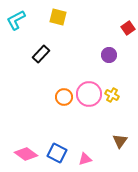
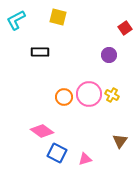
red square: moved 3 px left
black rectangle: moved 1 px left, 2 px up; rotated 48 degrees clockwise
pink diamond: moved 16 px right, 23 px up
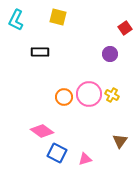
cyan L-shape: rotated 35 degrees counterclockwise
purple circle: moved 1 px right, 1 px up
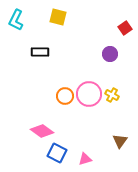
orange circle: moved 1 px right, 1 px up
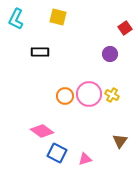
cyan L-shape: moved 1 px up
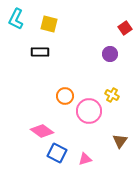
yellow square: moved 9 px left, 7 px down
pink circle: moved 17 px down
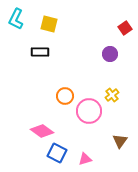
yellow cross: rotated 24 degrees clockwise
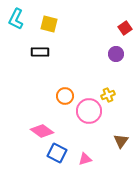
purple circle: moved 6 px right
yellow cross: moved 4 px left; rotated 16 degrees clockwise
brown triangle: moved 1 px right
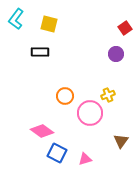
cyan L-shape: rotated 10 degrees clockwise
pink circle: moved 1 px right, 2 px down
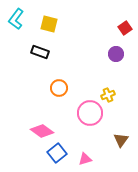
black rectangle: rotated 18 degrees clockwise
orange circle: moved 6 px left, 8 px up
brown triangle: moved 1 px up
blue square: rotated 24 degrees clockwise
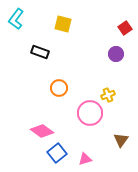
yellow square: moved 14 px right
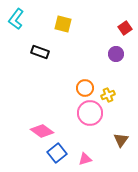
orange circle: moved 26 px right
